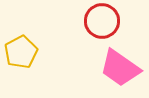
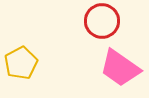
yellow pentagon: moved 11 px down
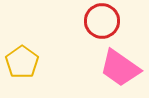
yellow pentagon: moved 1 px right, 1 px up; rotated 8 degrees counterclockwise
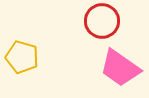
yellow pentagon: moved 5 px up; rotated 20 degrees counterclockwise
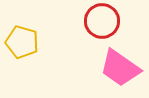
yellow pentagon: moved 15 px up
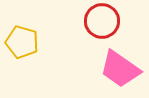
pink trapezoid: moved 1 px down
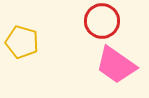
pink trapezoid: moved 4 px left, 4 px up
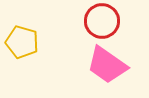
pink trapezoid: moved 9 px left
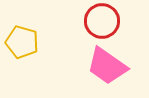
pink trapezoid: moved 1 px down
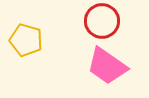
yellow pentagon: moved 4 px right, 2 px up
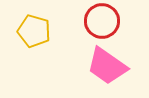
yellow pentagon: moved 8 px right, 9 px up
